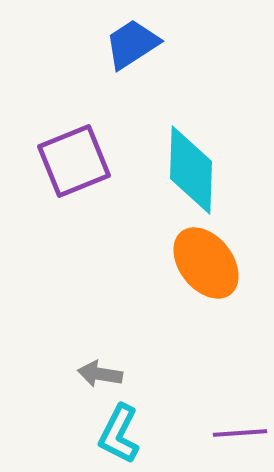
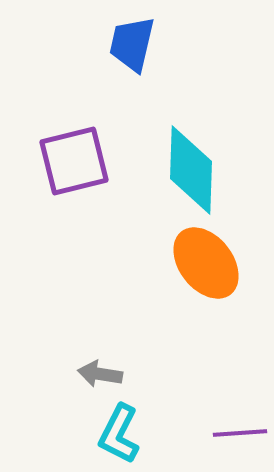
blue trapezoid: rotated 44 degrees counterclockwise
purple square: rotated 8 degrees clockwise
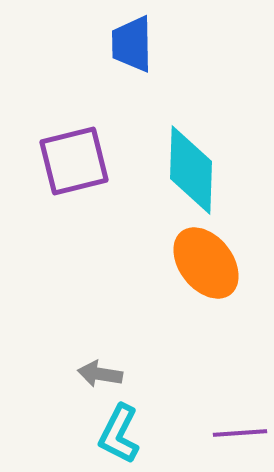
blue trapezoid: rotated 14 degrees counterclockwise
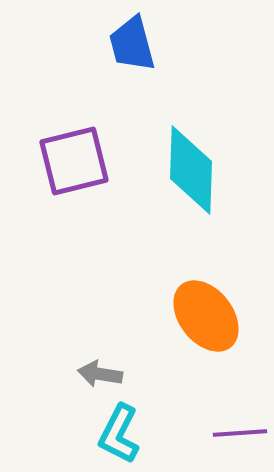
blue trapezoid: rotated 14 degrees counterclockwise
orange ellipse: moved 53 px down
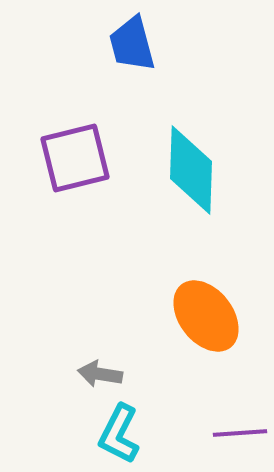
purple square: moved 1 px right, 3 px up
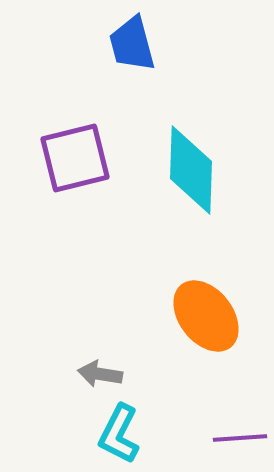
purple line: moved 5 px down
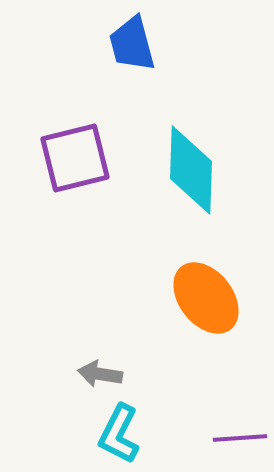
orange ellipse: moved 18 px up
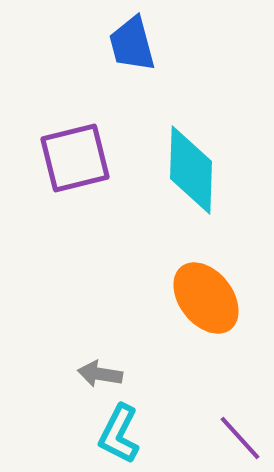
purple line: rotated 52 degrees clockwise
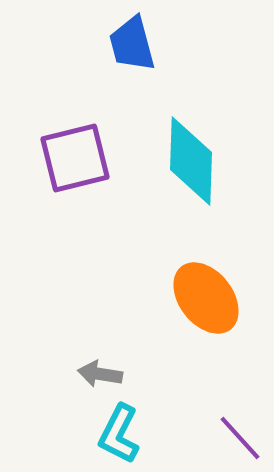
cyan diamond: moved 9 px up
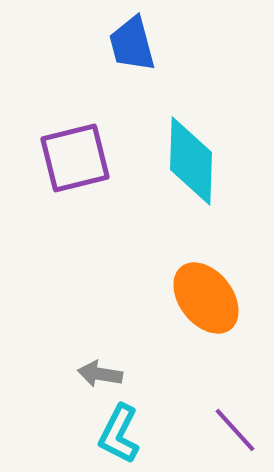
purple line: moved 5 px left, 8 px up
